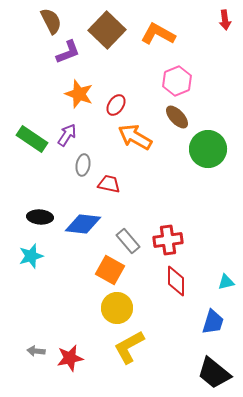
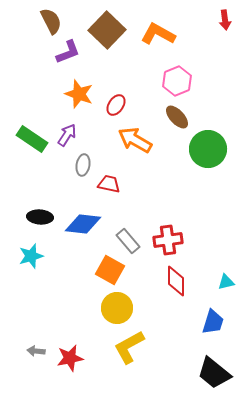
orange arrow: moved 3 px down
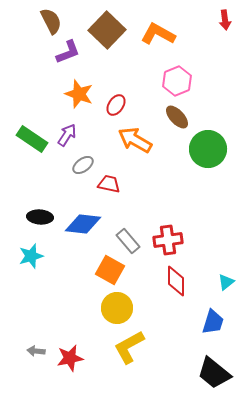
gray ellipse: rotated 45 degrees clockwise
cyan triangle: rotated 24 degrees counterclockwise
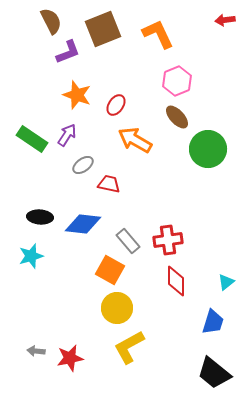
red arrow: rotated 90 degrees clockwise
brown square: moved 4 px left, 1 px up; rotated 24 degrees clockwise
orange L-shape: rotated 36 degrees clockwise
orange star: moved 2 px left, 1 px down
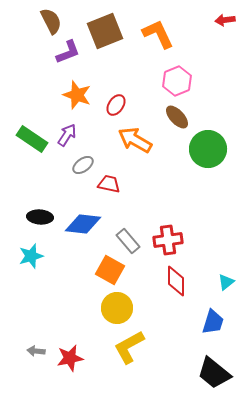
brown square: moved 2 px right, 2 px down
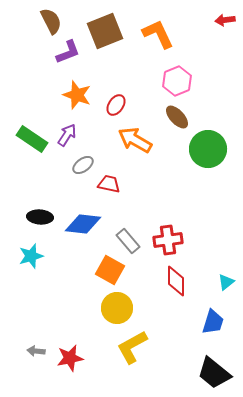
yellow L-shape: moved 3 px right
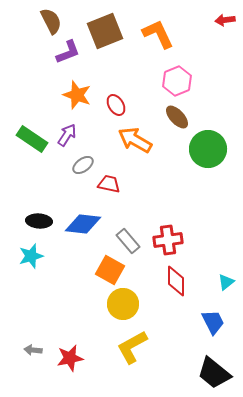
red ellipse: rotated 65 degrees counterclockwise
black ellipse: moved 1 px left, 4 px down
yellow circle: moved 6 px right, 4 px up
blue trapezoid: rotated 44 degrees counterclockwise
gray arrow: moved 3 px left, 1 px up
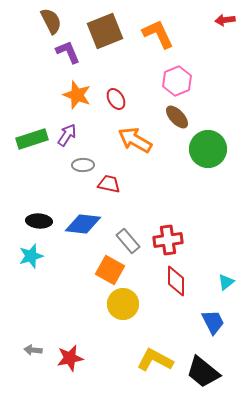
purple L-shape: rotated 92 degrees counterclockwise
red ellipse: moved 6 px up
green rectangle: rotated 52 degrees counterclockwise
gray ellipse: rotated 35 degrees clockwise
yellow L-shape: moved 23 px right, 13 px down; rotated 57 degrees clockwise
black trapezoid: moved 11 px left, 1 px up
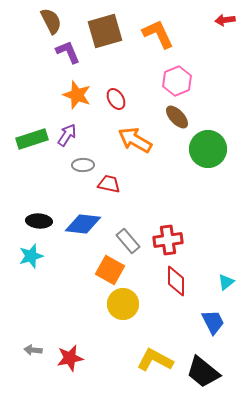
brown square: rotated 6 degrees clockwise
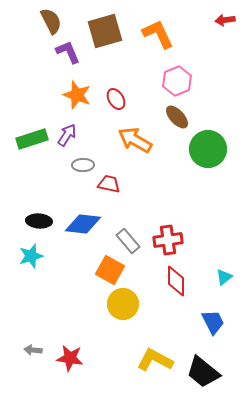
cyan triangle: moved 2 px left, 5 px up
red star: rotated 20 degrees clockwise
